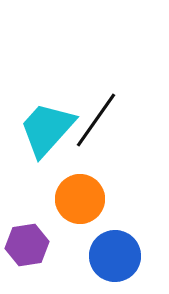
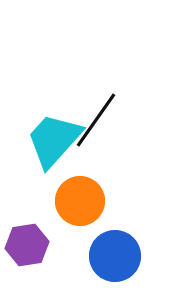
cyan trapezoid: moved 7 px right, 11 px down
orange circle: moved 2 px down
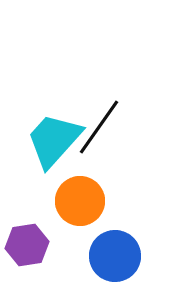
black line: moved 3 px right, 7 px down
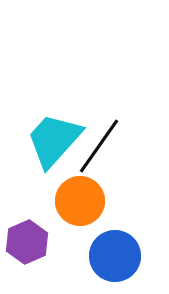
black line: moved 19 px down
purple hexagon: moved 3 px up; rotated 15 degrees counterclockwise
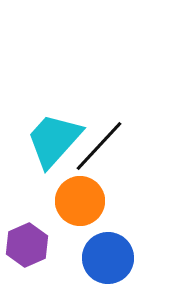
black line: rotated 8 degrees clockwise
purple hexagon: moved 3 px down
blue circle: moved 7 px left, 2 px down
